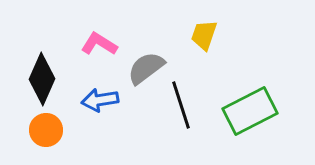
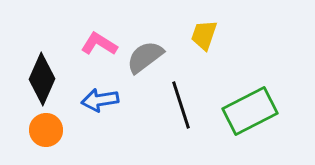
gray semicircle: moved 1 px left, 11 px up
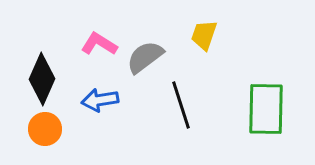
green rectangle: moved 16 px right, 2 px up; rotated 62 degrees counterclockwise
orange circle: moved 1 px left, 1 px up
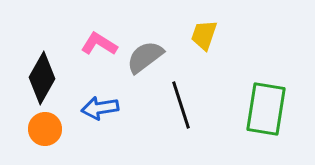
black diamond: moved 1 px up; rotated 6 degrees clockwise
blue arrow: moved 8 px down
green rectangle: rotated 8 degrees clockwise
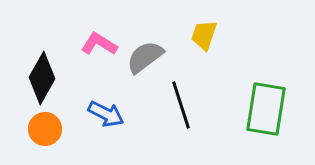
blue arrow: moved 6 px right, 6 px down; rotated 144 degrees counterclockwise
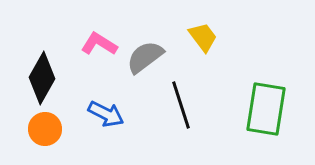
yellow trapezoid: moved 1 px left, 2 px down; rotated 124 degrees clockwise
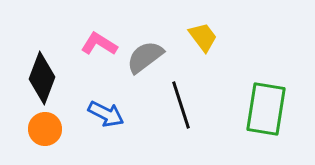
black diamond: rotated 9 degrees counterclockwise
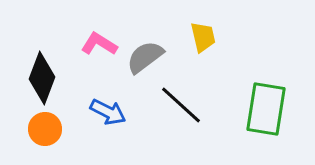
yellow trapezoid: rotated 24 degrees clockwise
black line: rotated 30 degrees counterclockwise
blue arrow: moved 2 px right, 2 px up
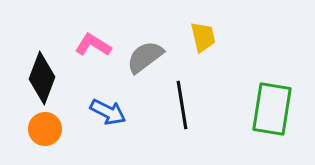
pink L-shape: moved 6 px left, 1 px down
black line: moved 1 px right; rotated 39 degrees clockwise
green rectangle: moved 6 px right
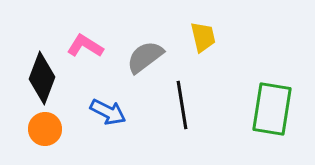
pink L-shape: moved 8 px left, 1 px down
